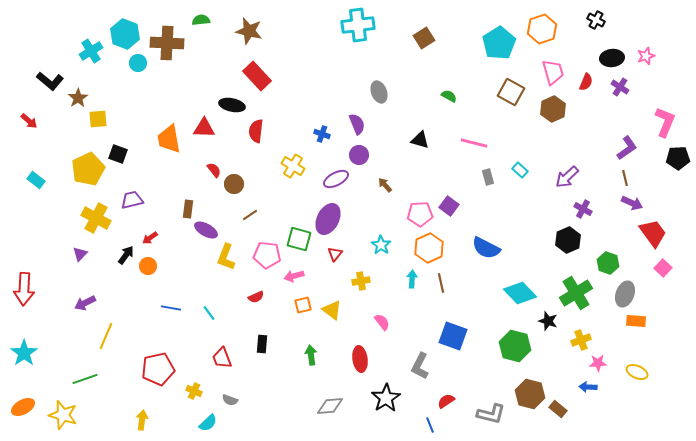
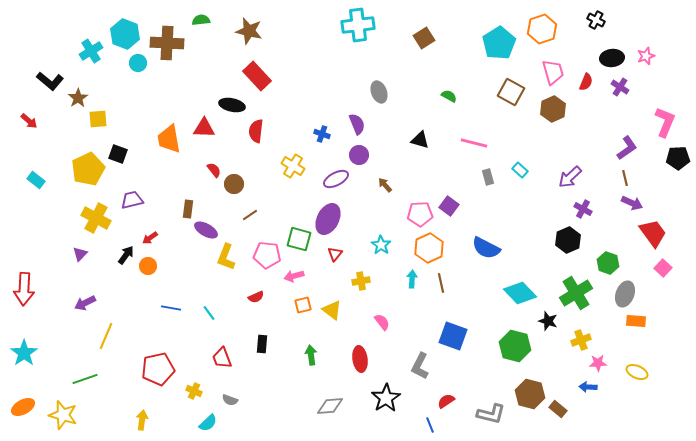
purple arrow at (567, 177): moved 3 px right
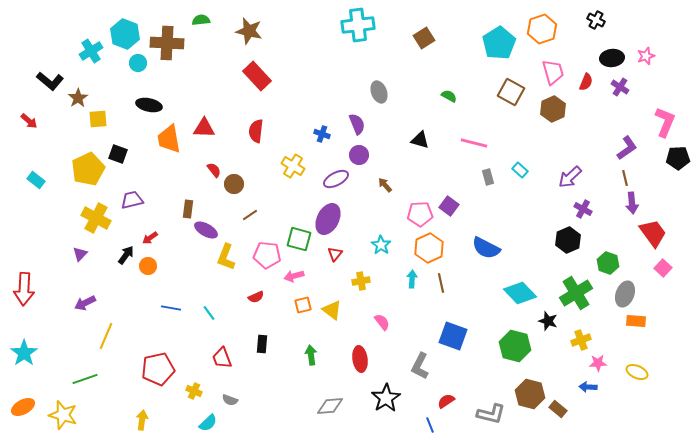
black ellipse at (232, 105): moved 83 px left
purple arrow at (632, 203): rotated 60 degrees clockwise
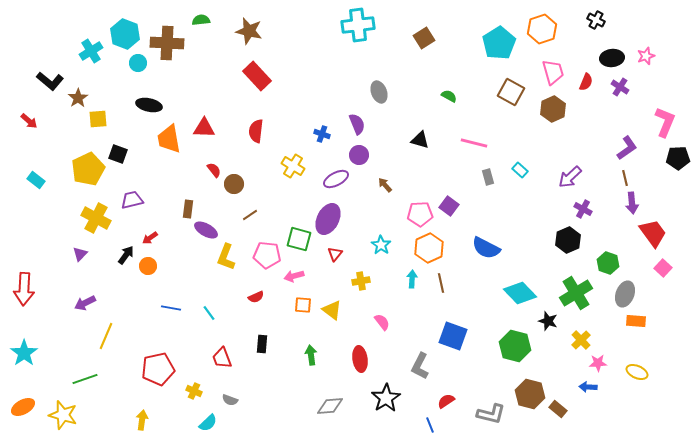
orange square at (303, 305): rotated 18 degrees clockwise
yellow cross at (581, 340): rotated 24 degrees counterclockwise
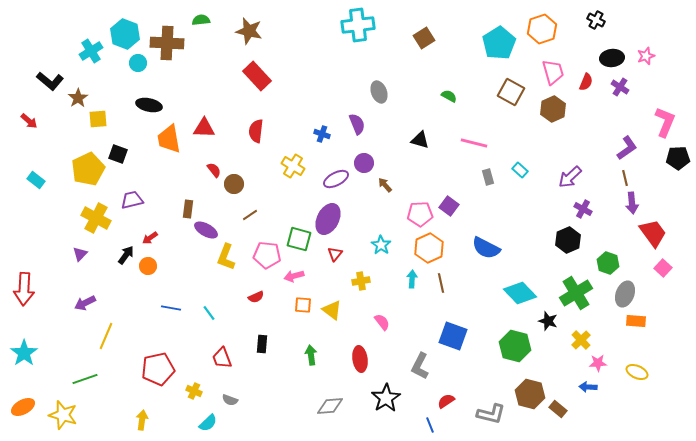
purple circle at (359, 155): moved 5 px right, 8 px down
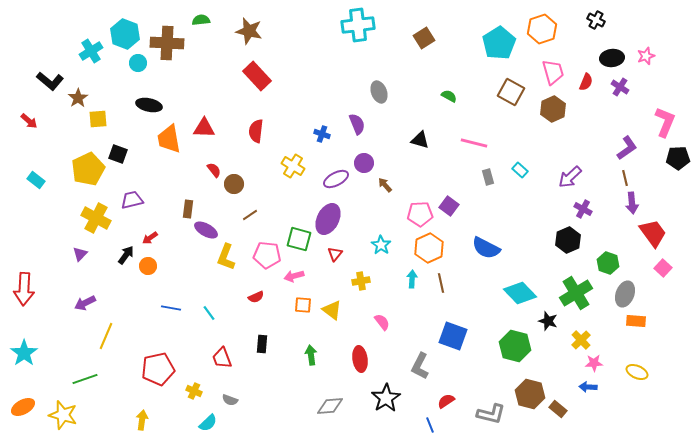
pink star at (598, 363): moved 4 px left
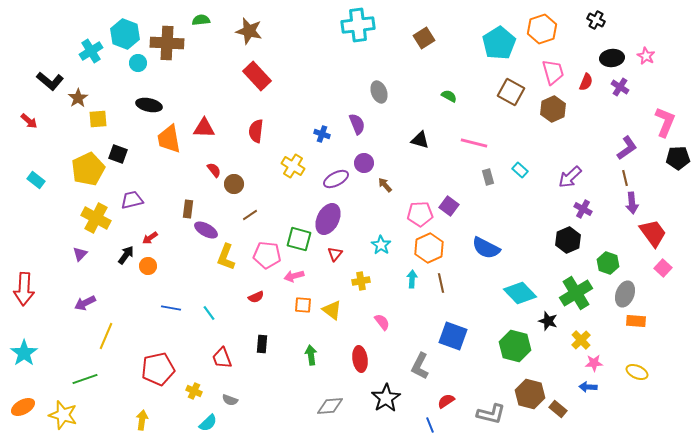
pink star at (646, 56): rotated 24 degrees counterclockwise
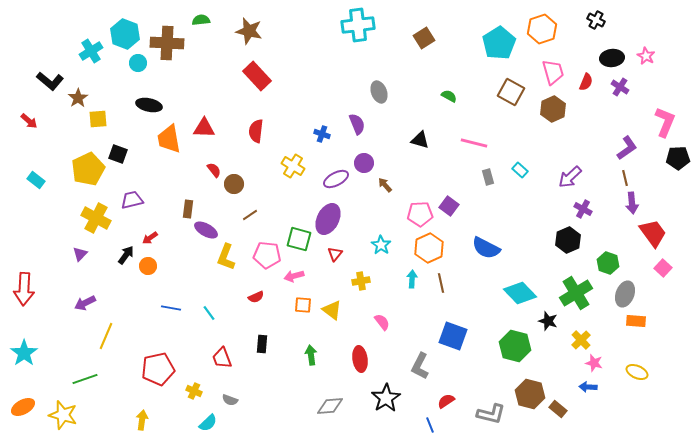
pink star at (594, 363): rotated 18 degrees clockwise
